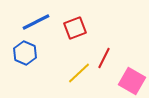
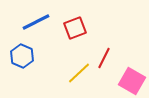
blue hexagon: moved 3 px left, 3 px down
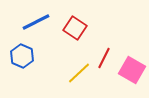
red square: rotated 35 degrees counterclockwise
pink square: moved 11 px up
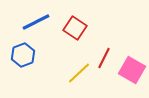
blue hexagon: moved 1 px right, 1 px up; rotated 15 degrees clockwise
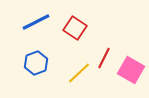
blue hexagon: moved 13 px right, 8 px down
pink square: moved 1 px left
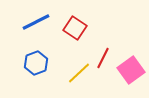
red line: moved 1 px left
pink square: rotated 24 degrees clockwise
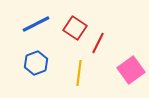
blue line: moved 2 px down
red line: moved 5 px left, 15 px up
yellow line: rotated 40 degrees counterclockwise
